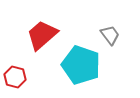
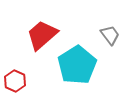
cyan pentagon: moved 4 px left; rotated 21 degrees clockwise
red hexagon: moved 4 px down; rotated 10 degrees clockwise
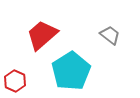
gray trapezoid: rotated 15 degrees counterclockwise
cyan pentagon: moved 6 px left, 6 px down
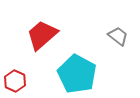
gray trapezoid: moved 8 px right, 1 px down
cyan pentagon: moved 6 px right, 3 px down; rotated 12 degrees counterclockwise
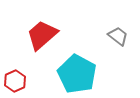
red hexagon: rotated 10 degrees clockwise
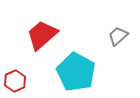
gray trapezoid: rotated 80 degrees counterclockwise
cyan pentagon: moved 1 px left, 2 px up
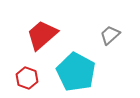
gray trapezoid: moved 8 px left, 1 px up
red hexagon: moved 12 px right, 3 px up; rotated 15 degrees counterclockwise
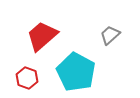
red trapezoid: moved 1 px down
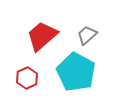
gray trapezoid: moved 23 px left
red hexagon: rotated 15 degrees clockwise
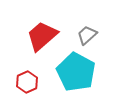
red hexagon: moved 4 px down
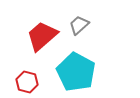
gray trapezoid: moved 8 px left, 10 px up
red hexagon: rotated 20 degrees counterclockwise
